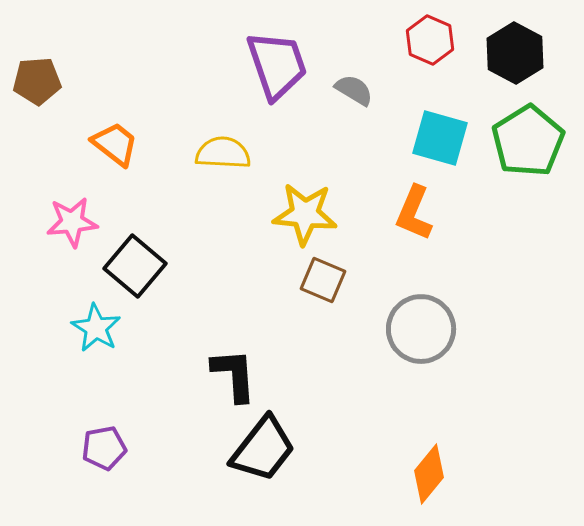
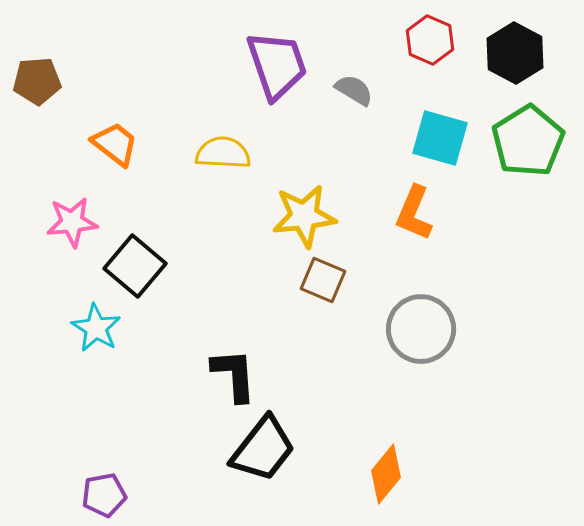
yellow star: moved 1 px left, 2 px down; rotated 12 degrees counterclockwise
purple pentagon: moved 47 px down
orange diamond: moved 43 px left
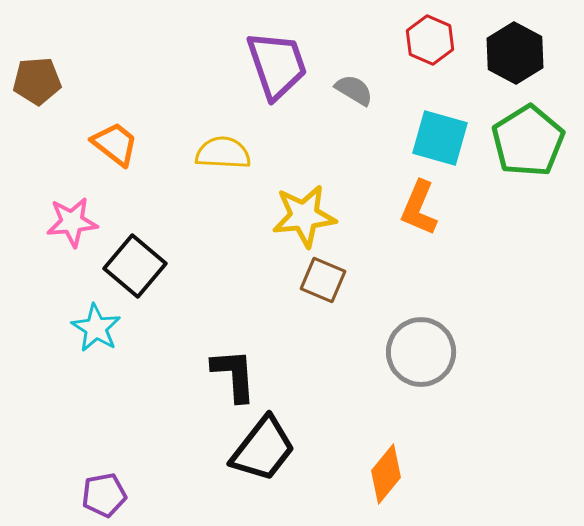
orange L-shape: moved 5 px right, 5 px up
gray circle: moved 23 px down
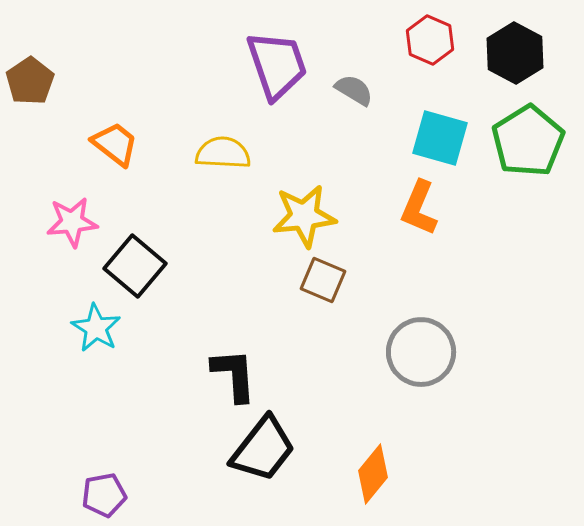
brown pentagon: moved 7 px left; rotated 30 degrees counterclockwise
orange diamond: moved 13 px left
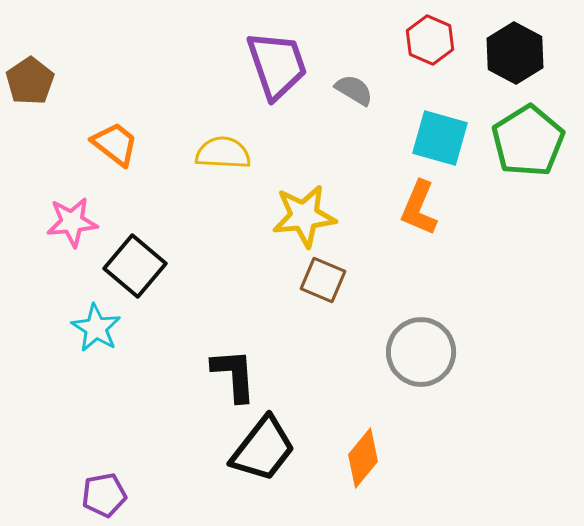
orange diamond: moved 10 px left, 16 px up
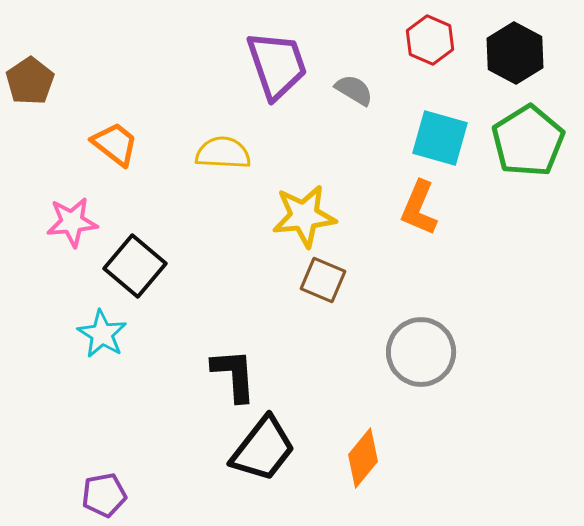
cyan star: moved 6 px right, 6 px down
